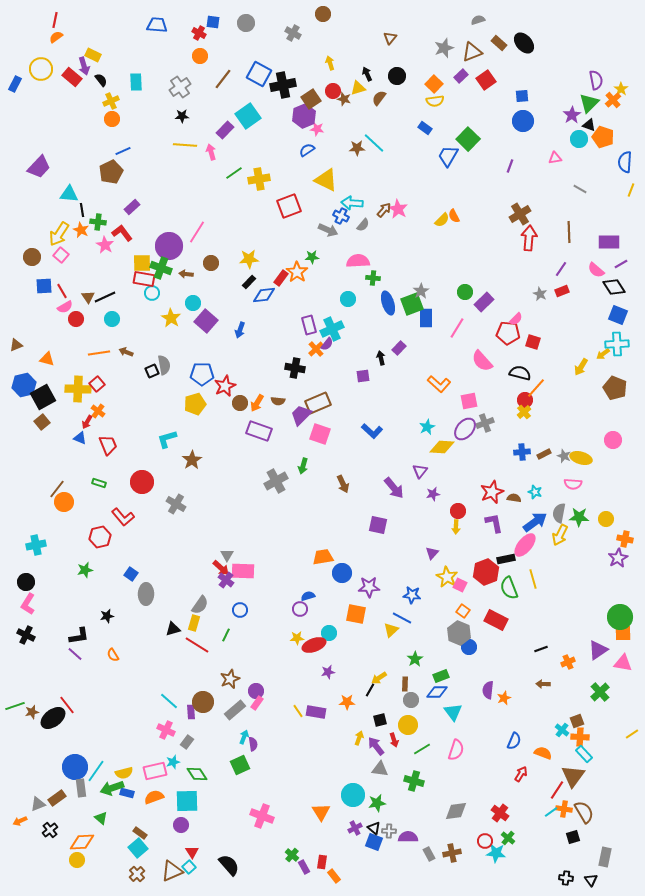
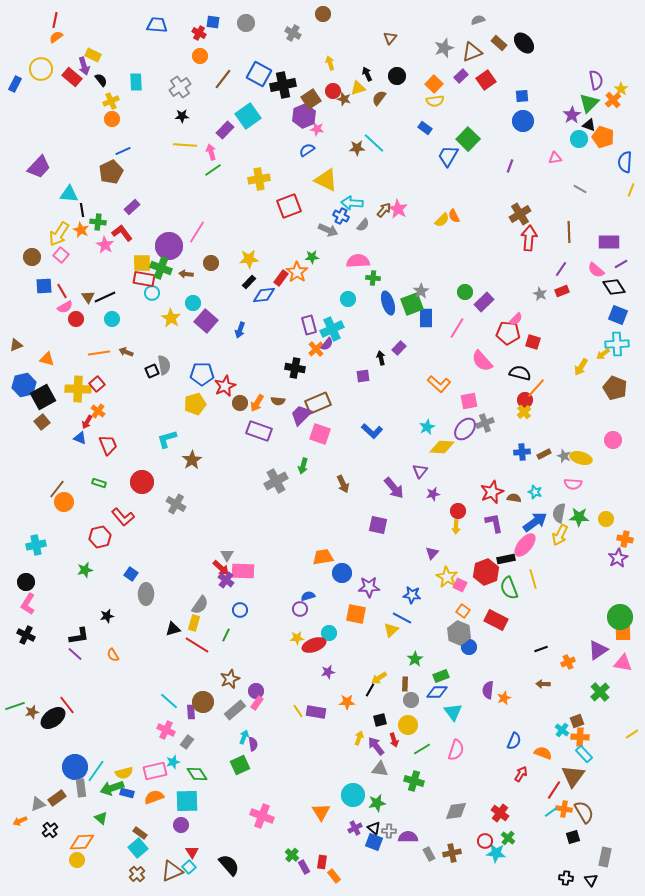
green line at (234, 173): moved 21 px left, 3 px up
red line at (557, 790): moved 3 px left
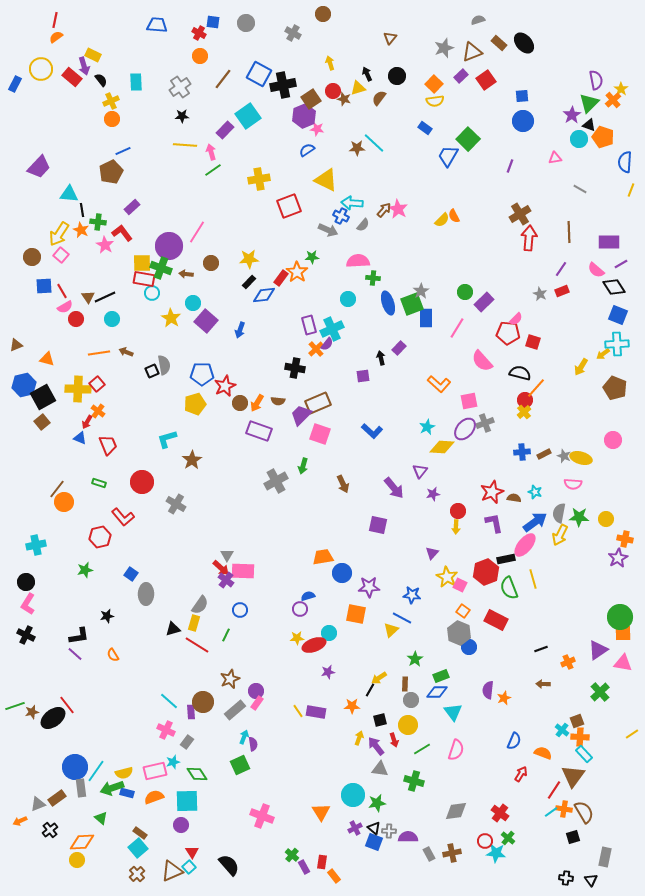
orange star at (347, 702): moved 5 px right, 4 px down
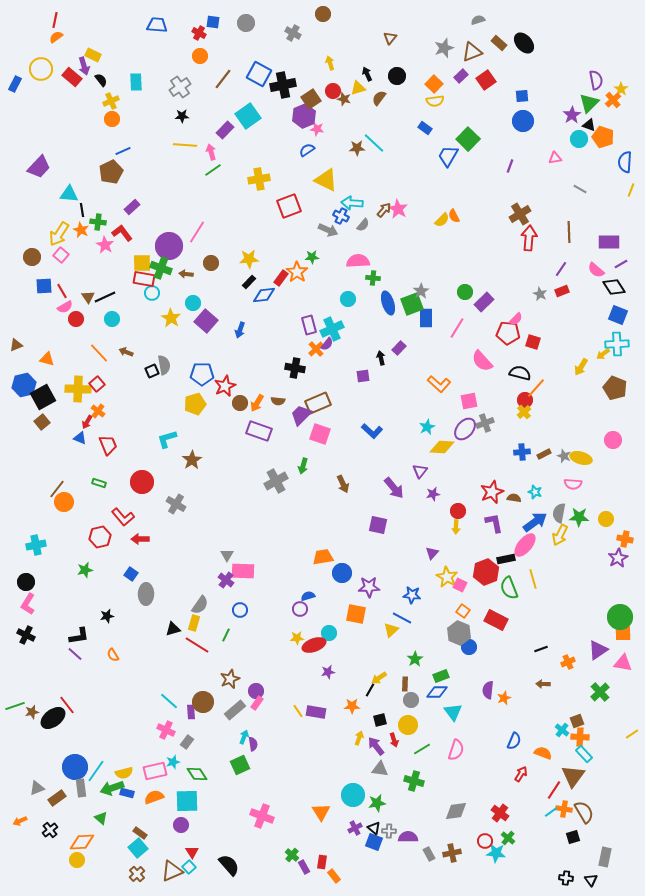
orange line at (99, 353): rotated 55 degrees clockwise
red arrow at (221, 568): moved 81 px left, 29 px up; rotated 138 degrees clockwise
gray triangle at (38, 804): moved 1 px left, 16 px up
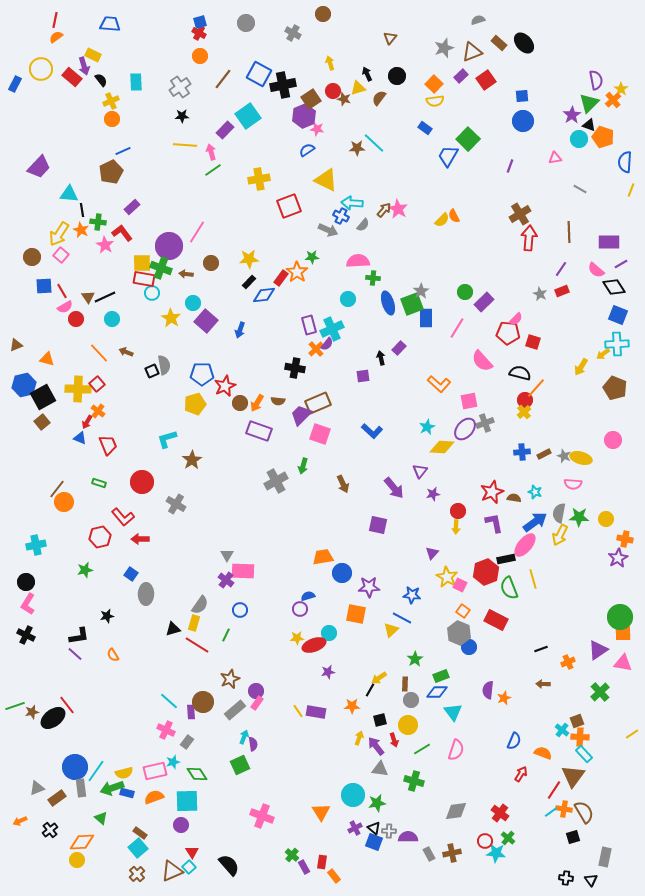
blue square at (213, 22): moved 13 px left; rotated 24 degrees counterclockwise
blue trapezoid at (157, 25): moved 47 px left, 1 px up
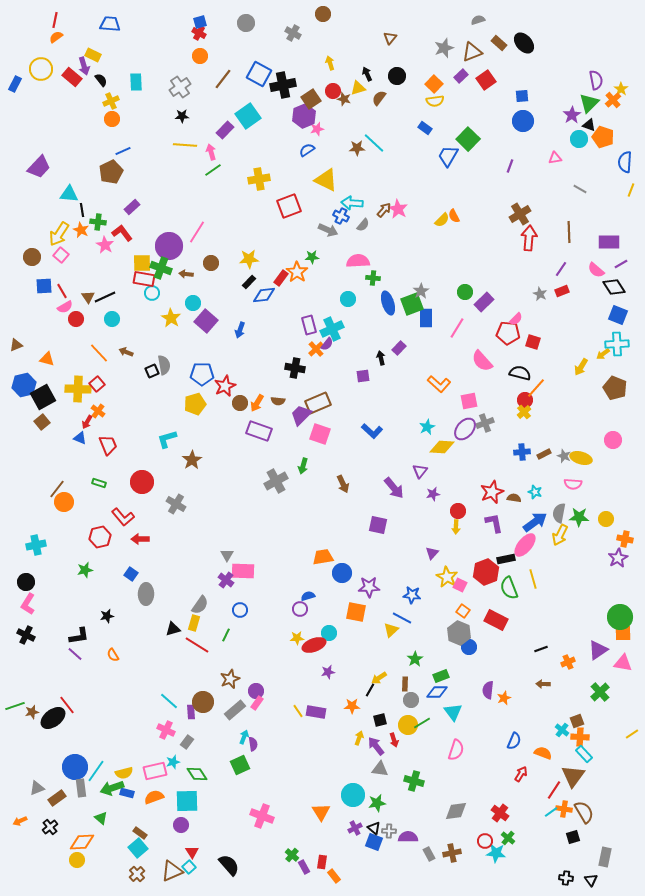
pink star at (317, 129): rotated 24 degrees counterclockwise
orange square at (356, 614): moved 2 px up
green line at (422, 749): moved 26 px up
black cross at (50, 830): moved 3 px up
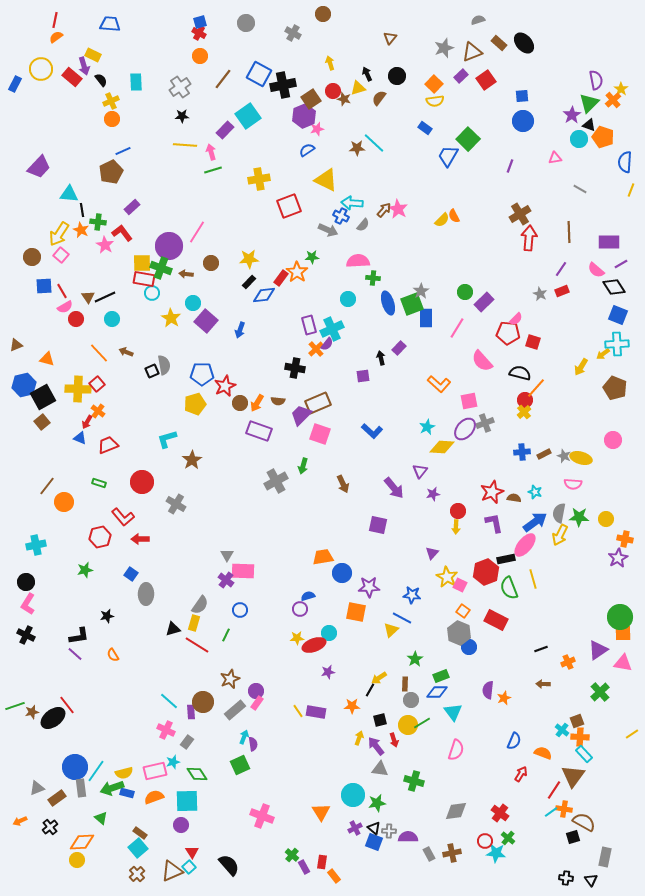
green line at (213, 170): rotated 18 degrees clockwise
red trapezoid at (108, 445): rotated 90 degrees counterclockwise
brown line at (57, 489): moved 10 px left, 3 px up
brown semicircle at (584, 812): moved 10 px down; rotated 30 degrees counterclockwise
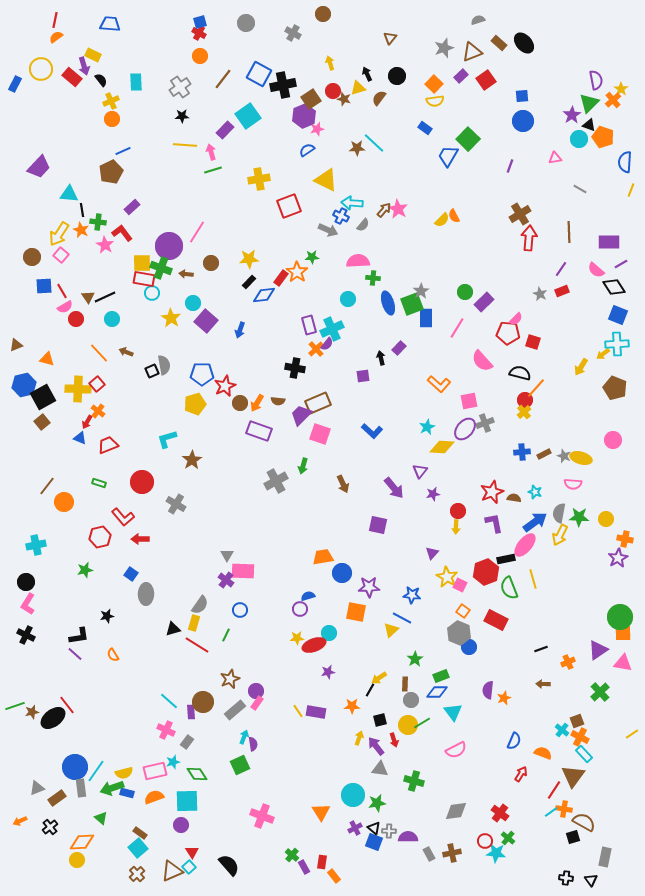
orange cross at (580, 737): rotated 24 degrees clockwise
pink semicircle at (456, 750): rotated 45 degrees clockwise
